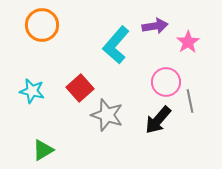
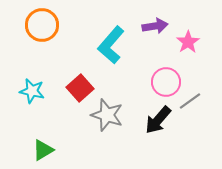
cyan L-shape: moved 5 px left
gray line: rotated 65 degrees clockwise
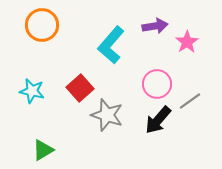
pink star: moved 1 px left
pink circle: moved 9 px left, 2 px down
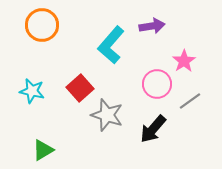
purple arrow: moved 3 px left
pink star: moved 3 px left, 19 px down
black arrow: moved 5 px left, 9 px down
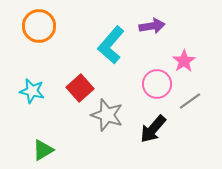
orange circle: moved 3 px left, 1 px down
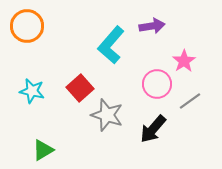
orange circle: moved 12 px left
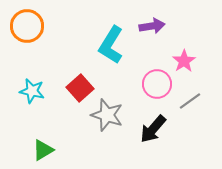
cyan L-shape: rotated 9 degrees counterclockwise
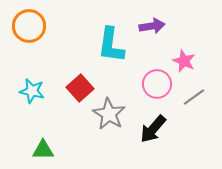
orange circle: moved 2 px right
cyan L-shape: rotated 24 degrees counterclockwise
pink star: rotated 15 degrees counterclockwise
gray line: moved 4 px right, 4 px up
gray star: moved 2 px right, 1 px up; rotated 12 degrees clockwise
green triangle: rotated 30 degrees clockwise
